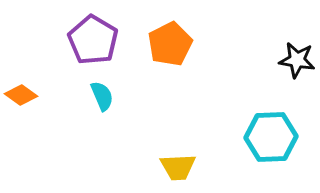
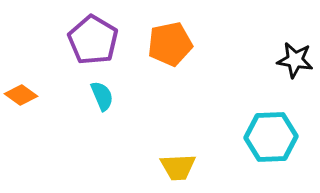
orange pentagon: rotated 15 degrees clockwise
black star: moved 2 px left
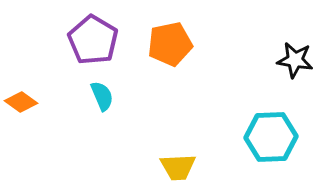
orange diamond: moved 7 px down
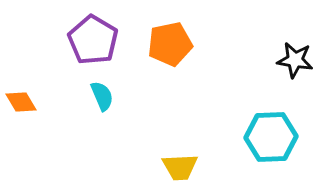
orange diamond: rotated 24 degrees clockwise
yellow trapezoid: moved 2 px right
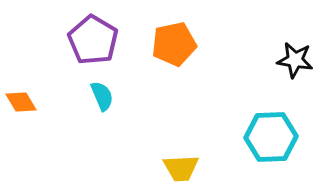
orange pentagon: moved 4 px right
yellow trapezoid: moved 1 px right, 1 px down
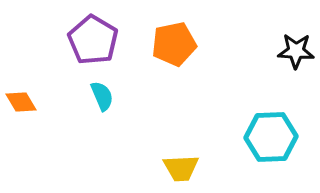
black star: moved 1 px right, 9 px up; rotated 6 degrees counterclockwise
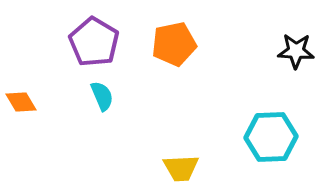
purple pentagon: moved 1 px right, 2 px down
